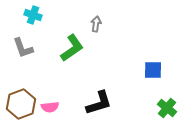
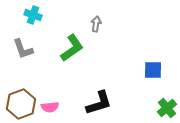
gray L-shape: moved 1 px down
green cross: rotated 12 degrees clockwise
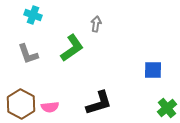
gray L-shape: moved 5 px right, 5 px down
brown hexagon: rotated 12 degrees counterclockwise
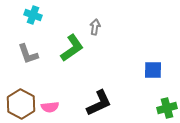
gray arrow: moved 1 px left, 3 px down
black L-shape: rotated 8 degrees counterclockwise
green cross: rotated 24 degrees clockwise
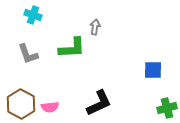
green L-shape: rotated 32 degrees clockwise
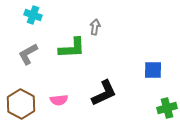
gray L-shape: rotated 80 degrees clockwise
black L-shape: moved 5 px right, 10 px up
pink semicircle: moved 9 px right, 7 px up
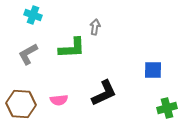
brown hexagon: rotated 24 degrees counterclockwise
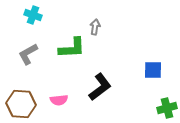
black L-shape: moved 4 px left, 6 px up; rotated 12 degrees counterclockwise
